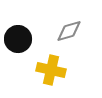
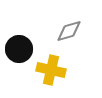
black circle: moved 1 px right, 10 px down
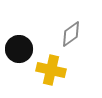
gray diamond: moved 2 px right, 3 px down; rotated 20 degrees counterclockwise
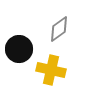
gray diamond: moved 12 px left, 5 px up
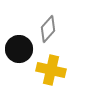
gray diamond: moved 11 px left; rotated 12 degrees counterclockwise
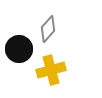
yellow cross: rotated 28 degrees counterclockwise
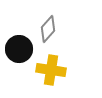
yellow cross: rotated 24 degrees clockwise
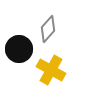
yellow cross: rotated 20 degrees clockwise
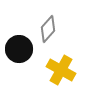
yellow cross: moved 10 px right
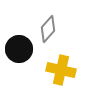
yellow cross: rotated 16 degrees counterclockwise
